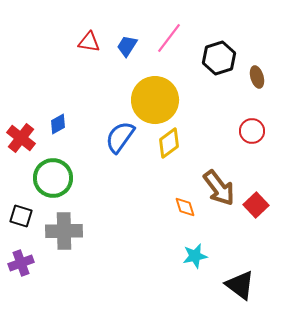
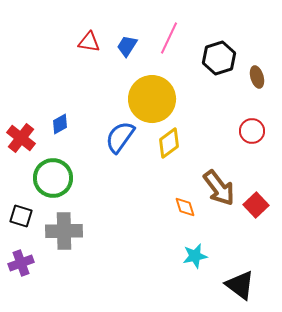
pink line: rotated 12 degrees counterclockwise
yellow circle: moved 3 px left, 1 px up
blue diamond: moved 2 px right
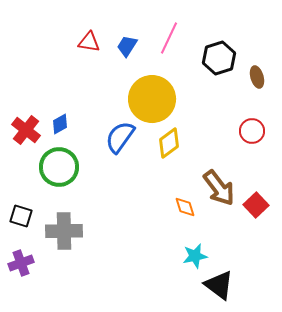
red cross: moved 5 px right, 8 px up
green circle: moved 6 px right, 11 px up
black triangle: moved 21 px left
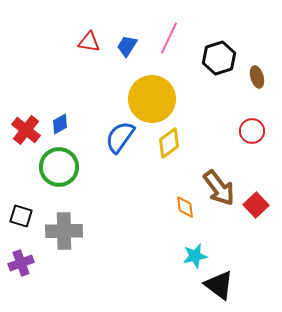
orange diamond: rotated 10 degrees clockwise
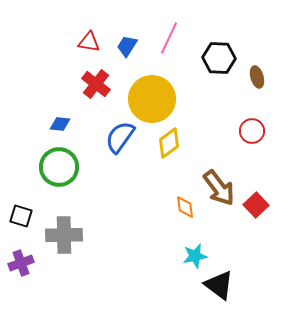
black hexagon: rotated 20 degrees clockwise
blue diamond: rotated 35 degrees clockwise
red cross: moved 70 px right, 46 px up
gray cross: moved 4 px down
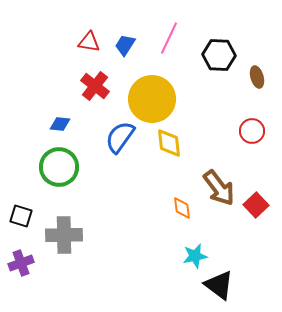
blue trapezoid: moved 2 px left, 1 px up
black hexagon: moved 3 px up
red cross: moved 1 px left, 2 px down
yellow diamond: rotated 60 degrees counterclockwise
orange diamond: moved 3 px left, 1 px down
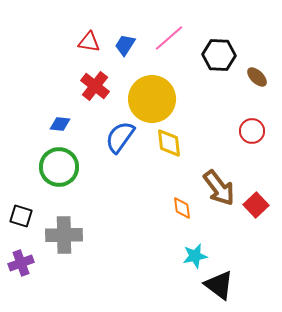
pink line: rotated 24 degrees clockwise
brown ellipse: rotated 30 degrees counterclockwise
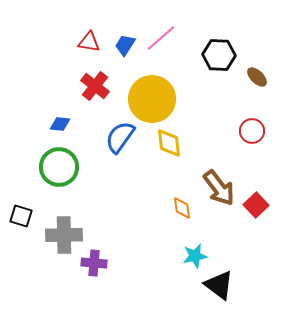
pink line: moved 8 px left
purple cross: moved 73 px right; rotated 25 degrees clockwise
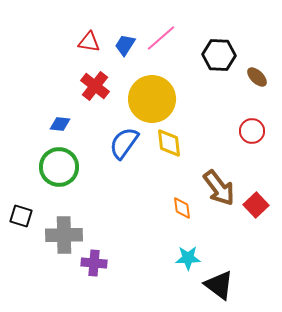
blue semicircle: moved 4 px right, 6 px down
cyan star: moved 7 px left, 2 px down; rotated 10 degrees clockwise
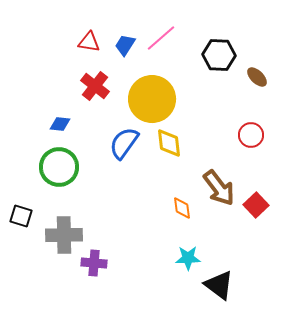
red circle: moved 1 px left, 4 px down
